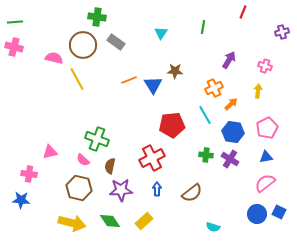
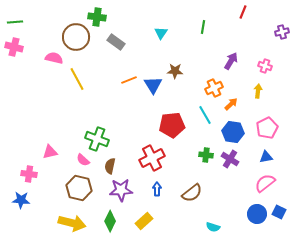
brown circle at (83, 45): moved 7 px left, 8 px up
purple arrow at (229, 60): moved 2 px right, 1 px down
green diamond at (110, 221): rotated 60 degrees clockwise
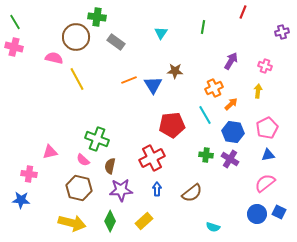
green line at (15, 22): rotated 63 degrees clockwise
blue triangle at (266, 157): moved 2 px right, 2 px up
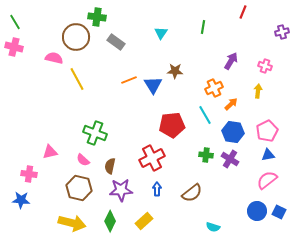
pink pentagon at (267, 128): moved 3 px down
green cross at (97, 139): moved 2 px left, 6 px up
pink semicircle at (265, 183): moved 2 px right, 3 px up
blue circle at (257, 214): moved 3 px up
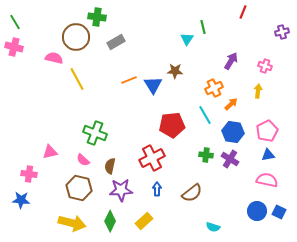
green line at (203, 27): rotated 24 degrees counterclockwise
cyan triangle at (161, 33): moved 26 px right, 6 px down
gray rectangle at (116, 42): rotated 66 degrees counterclockwise
pink semicircle at (267, 180): rotated 50 degrees clockwise
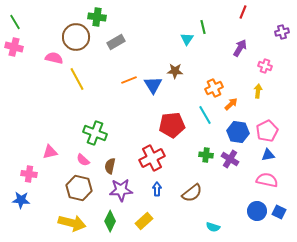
purple arrow at (231, 61): moved 9 px right, 13 px up
blue hexagon at (233, 132): moved 5 px right
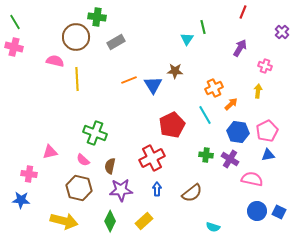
purple cross at (282, 32): rotated 32 degrees counterclockwise
pink semicircle at (54, 58): moved 1 px right, 3 px down
yellow line at (77, 79): rotated 25 degrees clockwise
red pentagon at (172, 125): rotated 20 degrees counterclockwise
pink semicircle at (267, 180): moved 15 px left, 1 px up
yellow arrow at (72, 223): moved 8 px left, 2 px up
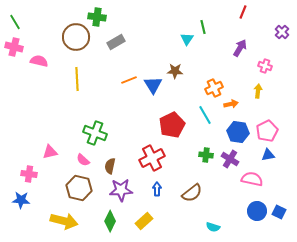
pink semicircle at (55, 61): moved 16 px left
orange arrow at (231, 104): rotated 32 degrees clockwise
